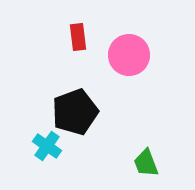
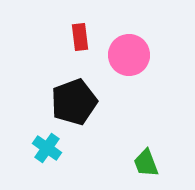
red rectangle: moved 2 px right
black pentagon: moved 1 px left, 10 px up
cyan cross: moved 2 px down
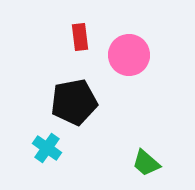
black pentagon: rotated 9 degrees clockwise
green trapezoid: rotated 28 degrees counterclockwise
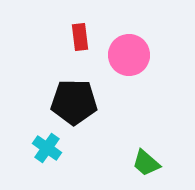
black pentagon: rotated 12 degrees clockwise
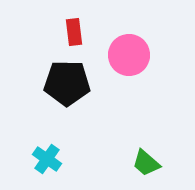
red rectangle: moved 6 px left, 5 px up
black pentagon: moved 7 px left, 19 px up
cyan cross: moved 11 px down
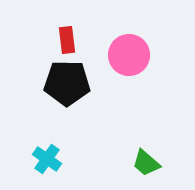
red rectangle: moved 7 px left, 8 px down
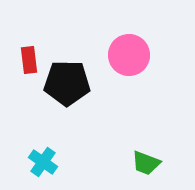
red rectangle: moved 38 px left, 20 px down
cyan cross: moved 4 px left, 3 px down
green trapezoid: rotated 20 degrees counterclockwise
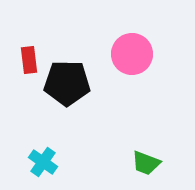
pink circle: moved 3 px right, 1 px up
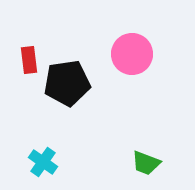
black pentagon: rotated 9 degrees counterclockwise
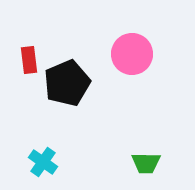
black pentagon: rotated 15 degrees counterclockwise
green trapezoid: rotated 20 degrees counterclockwise
